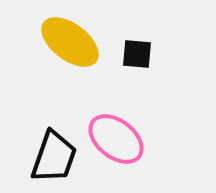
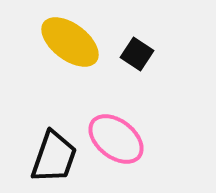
black square: rotated 28 degrees clockwise
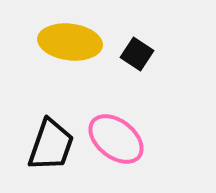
yellow ellipse: rotated 30 degrees counterclockwise
black trapezoid: moved 3 px left, 12 px up
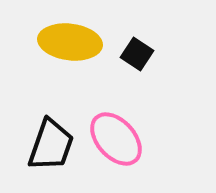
pink ellipse: rotated 10 degrees clockwise
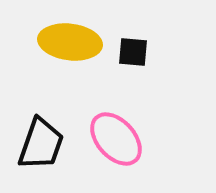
black square: moved 4 px left, 2 px up; rotated 28 degrees counterclockwise
black trapezoid: moved 10 px left, 1 px up
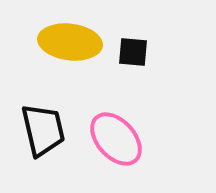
black trapezoid: moved 2 px right, 14 px up; rotated 32 degrees counterclockwise
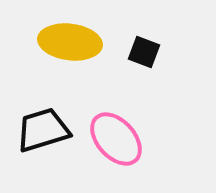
black square: moved 11 px right; rotated 16 degrees clockwise
black trapezoid: rotated 94 degrees counterclockwise
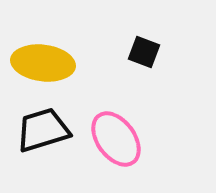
yellow ellipse: moved 27 px left, 21 px down
pink ellipse: rotated 6 degrees clockwise
